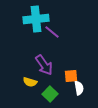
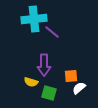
cyan cross: moved 2 px left
purple arrow: rotated 35 degrees clockwise
yellow semicircle: moved 1 px right
white semicircle: rotated 120 degrees counterclockwise
green square: moved 1 px left, 1 px up; rotated 28 degrees counterclockwise
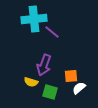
purple arrow: rotated 20 degrees clockwise
green square: moved 1 px right, 1 px up
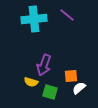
purple line: moved 15 px right, 17 px up
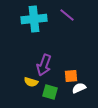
white semicircle: rotated 16 degrees clockwise
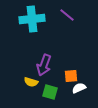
cyan cross: moved 2 px left
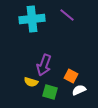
orange square: rotated 32 degrees clockwise
white semicircle: moved 2 px down
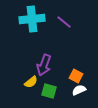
purple line: moved 3 px left, 7 px down
orange square: moved 5 px right
yellow semicircle: rotated 56 degrees counterclockwise
green square: moved 1 px left, 1 px up
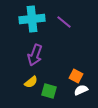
purple arrow: moved 9 px left, 10 px up
white semicircle: moved 2 px right
